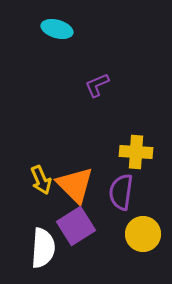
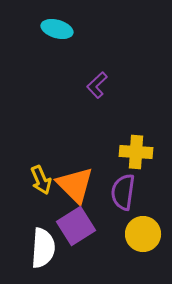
purple L-shape: rotated 20 degrees counterclockwise
purple semicircle: moved 2 px right
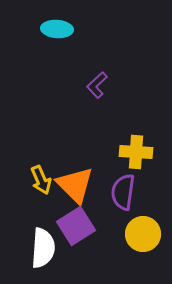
cyan ellipse: rotated 12 degrees counterclockwise
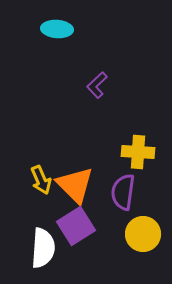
yellow cross: moved 2 px right
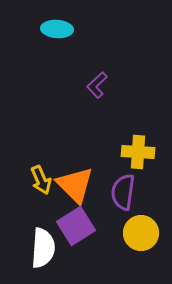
yellow circle: moved 2 px left, 1 px up
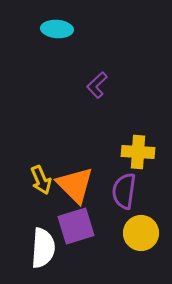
purple semicircle: moved 1 px right, 1 px up
purple square: rotated 15 degrees clockwise
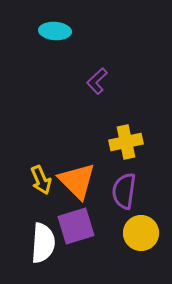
cyan ellipse: moved 2 px left, 2 px down
purple L-shape: moved 4 px up
yellow cross: moved 12 px left, 10 px up; rotated 16 degrees counterclockwise
orange triangle: moved 2 px right, 4 px up
white semicircle: moved 5 px up
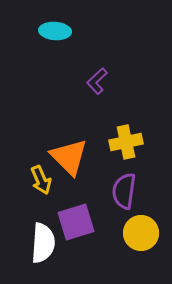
orange triangle: moved 8 px left, 24 px up
purple square: moved 4 px up
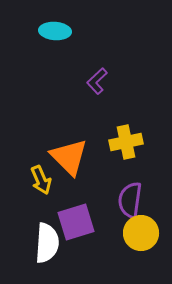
purple semicircle: moved 6 px right, 9 px down
white semicircle: moved 4 px right
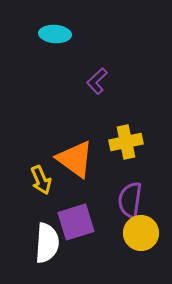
cyan ellipse: moved 3 px down
orange triangle: moved 6 px right, 2 px down; rotated 9 degrees counterclockwise
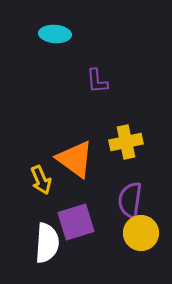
purple L-shape: rotated 52 degrees counterclockwise
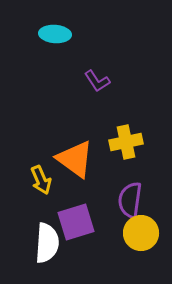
purple L-shape: rotated 28 degrees counterclockwise
